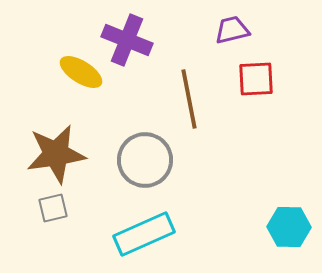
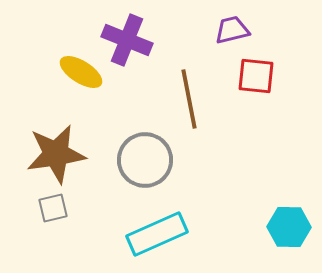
red square: moved 3 px up; rotated 9 degrees clockwise
cyan rectangle: moved 13 px right
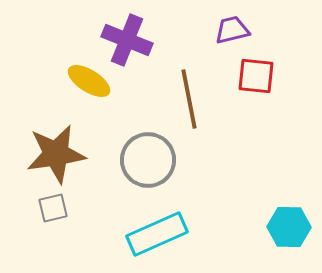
yellow ellipse: moved 8 px right, 9 px down
gray circle: moved 3 px right
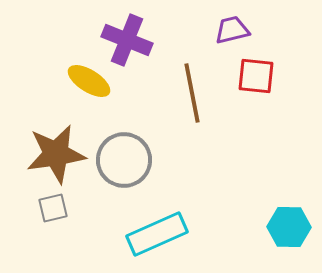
brown line: moved 3 px right, 6 px up
gray circle: moved 24 px left
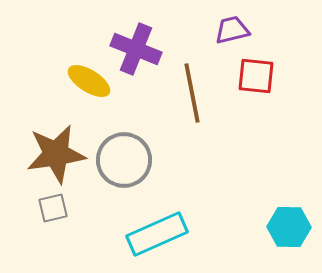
purple cross: moved 9 px right, 9 px down
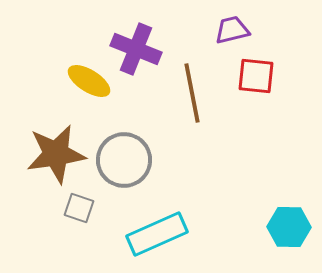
gray square: moved 26 px right; rotated 32 degrees clockwise
